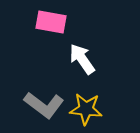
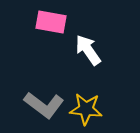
white arrow: moved 6 px right, 9 px up
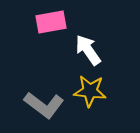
pink rectangle: rotated 20 degrees counterclockwise
yellow star: moved 4 px right, 18 px up
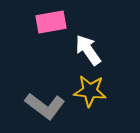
gray L-shape: moved 1 px right, 1 px down
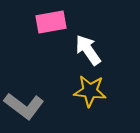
gray L-shape: moved 21 px left
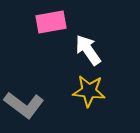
yellow star: moved 1 px left
gray L-shape: moved 1 px up
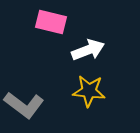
pink rectangle: rotated 24 degrees clockwise
white arrow: rotated 104 degrees clockwise
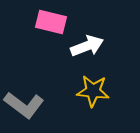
white arrow: moved 1 px left, 4 px up
yellow star: moved 4 px right
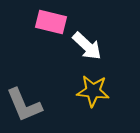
white arrow: rotated 64 degrees clockwise
gray L-shape: rotated 30 degrees clockwise
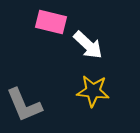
white arrow: moved 1 px right, 1 px up
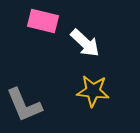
pink rectangle: moved 8 px left, 1 px up
white arrow: moved 3 px left, 2 px up
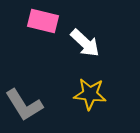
yellow star: moved 3 px left, 3 px down
gray L-shape: rotated 9 degrees counterclockwise
